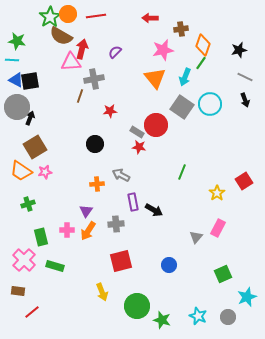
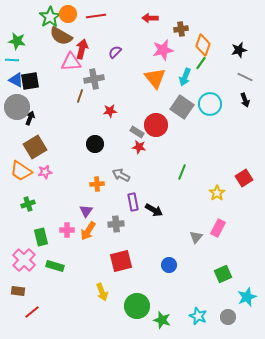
red square at (244, 181): moved 3 px up
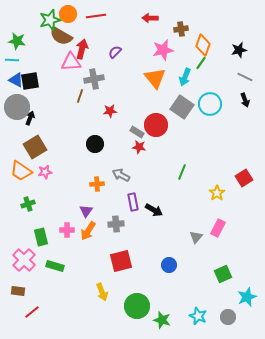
green star at (50, 17): moved 3 px down; rotated 15 degrees clockwise
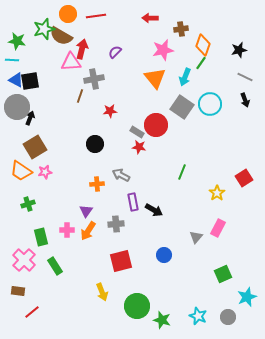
green star at (50, 20): moved 6 px left, 9 px down
blue circle at (169, 265): moved 5 px left, 10 px up
green rectangle at (55, 266): rotated 42 degrees clockwise
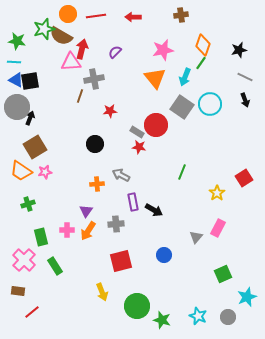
red arrow at (150, 18): moved 17 px left, 1 px up
brown cross at (181, 29): moved 14 px up
cyan line at (12, 60): moved 2 px right, 2 px down
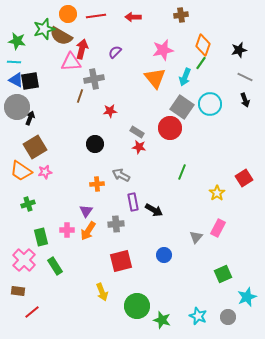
red circle at (156, 125): moved 14 px right, 3 px down
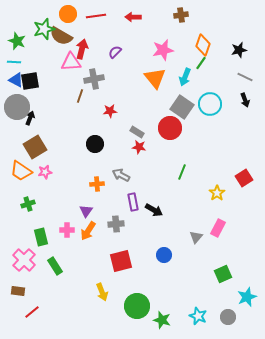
green star at (17, 41): rotated 12 degrees clockwise
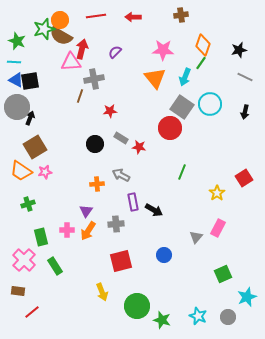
orange circle at (68, 14): moved 8 px left, 6 px down
pink star at (163, 50): rotated 15 degrees clockwise
black arrow at (245, 100): moved 12 px down; rotated 32 degrees clockwise
gray rectangle at (137, 132): moved 16 px left, 6 px down
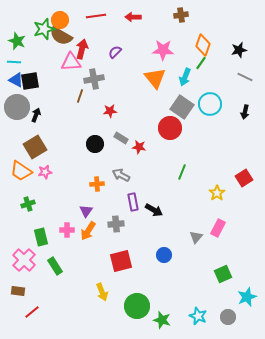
black arrow at (30, 118): moved 6 px right, 3 px up
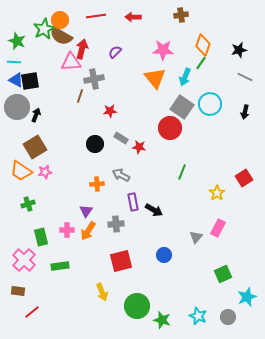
green star at (44, 29): rotated 10 degrees counterclockwise
green rectangle at (55, 266): moved 5 px right; rotated 66 degrees counterclockwise
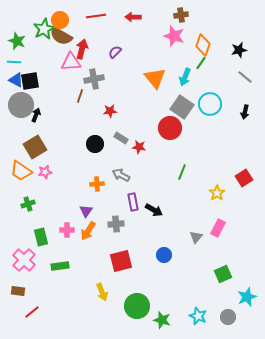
pink star at (163, 50): moved 11 px right, 14 px up; rotated 15 degrees clockwise
gray line at (245, 77): rotated 14 degrees clockwise
gray circle at (17, 107): moved 4 px right, 2 px up
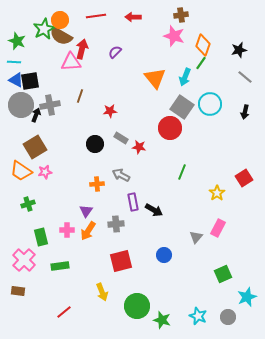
gray cross at (94, 79): moved 44 px left, 26 px down
red line at (32, 312): moved 32 px right
